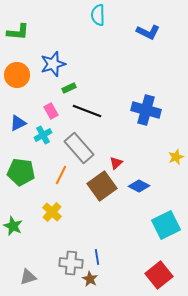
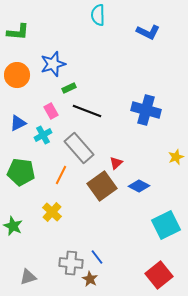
blue line: rotated 28 degrees counterclockwise
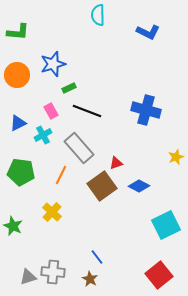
red triangle: rotated 24 degrees clockwise
gray cross: moved 18 px left, 9 px down
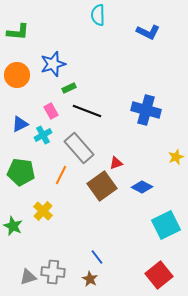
blue triangle: moved 2 px right, 1 px down
blue diamond: moved 3 px right, 1 px down
yellow cross: moved 9 px left, 1 px up
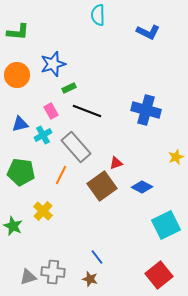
blue triangle: rotated 12 degrees clockwise
gray rectangle: moved 3 px left, 1 px up
brown star: rotated 14 degrees counterclockwise
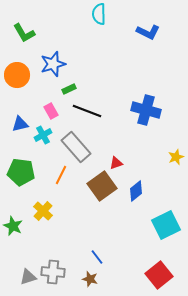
cyan semicircle: moved 1 px right, 1 px up
green L-shape: moved 6 px right, 1 px down; rotated 55 degrees clockwise
green rectangle: moved 1 px down
blue diamond: moved 6 px left, 4 px down; rotated 65 degrees counterclockwise
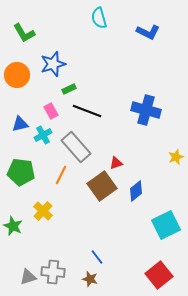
cyan semicircle: moved 4 px down; rotated 15 degrees counterclockwise
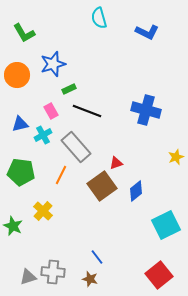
blue L-shape: moved 1 px left
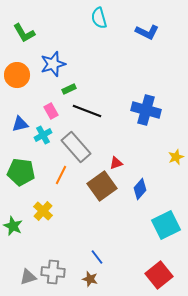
blue diamond: moved 4 px right, 2 px up; rotated 10 degrees counterclockwise
